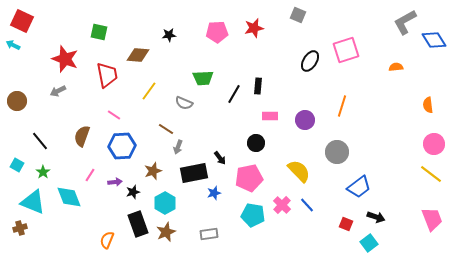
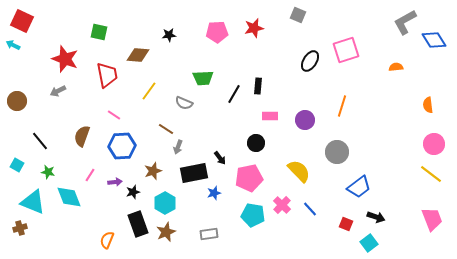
green star at (43, 172): moved 5 px right; rotated 24 degrees counterclockwise
blue line at (307, 205): moved 3 px right, 4 px down
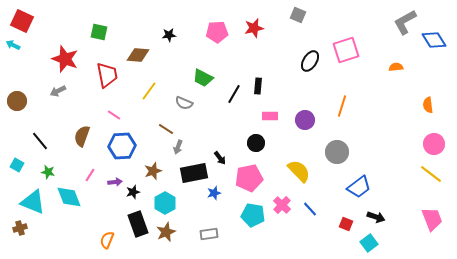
green trapezoid at (203, 78): rotated 30 degrees clockwise
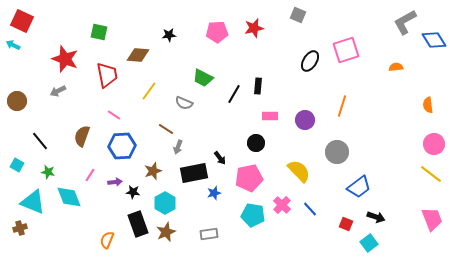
black star at (133, 192): rotated 24 degrees clockwise
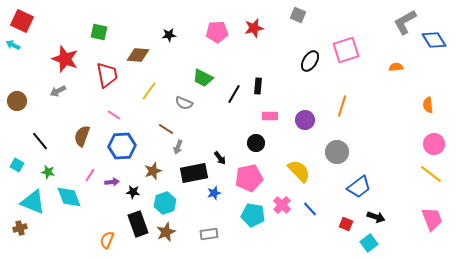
purple arrow at (115, 182): moved 3 px left
cyan hexagon at (165, 203): rotated 10 degrees clockwise
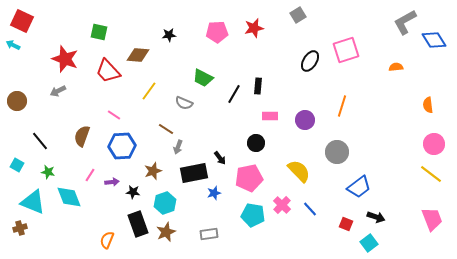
gray square at (298, 15): rotated 35 degrees clockwise
red trapezoid at (107, 75): moved 1 px right, 4 px up; rotated 148 degrees clockwise
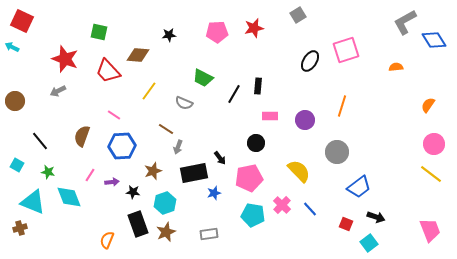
cyan arrow at (13, 45): moved 1 px left, 2 px down
brown circle at (17, 101): moved 2 px left
orange semicircle at (428, 105): rotated 42 degrees clockwise
pink trapezoid at (432, 219): moved 2 px left, 11 px down
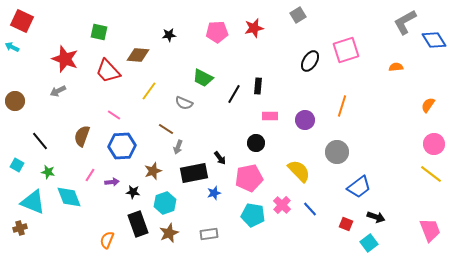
brown star at (166, 232): moved 3 px right, 1 px down
